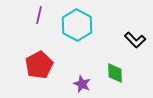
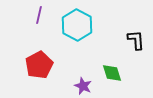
black L-shape: moved 1 px right; rotated 140 degrees counterclockwise
green diamond: moved 3 px left; rotated 15 degrees counterclockwise
purple star: moved 1 px right, 2 px down
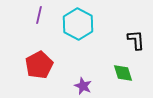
cyan hexagon: moved 1 px right, 1 px up
green diamond: moved 11 px right
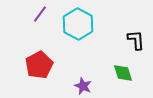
purple line: moved 1 px right, 1 px up; rotated 24 degrees clockwise
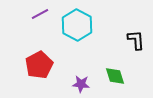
purple line: rotated 24 degrees clockwise
cyan hexagon: moved 1 px left, 1 px down
green diamond: moved 8 px left, 3 px down
purple star: moved 2 px left, 2 px up; rotated 18 degrees counterclockwise
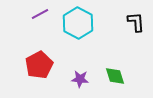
cyan hexagon: moved 1 px right, 2 px up
black L-shape: moved 18 px up
purple star: moved 1 px left, 5 px up
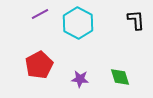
black L-shape: moved 2 px up
green diamond: moved 5 px right, 1 px down
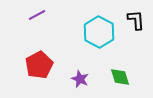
purple line: moved 3 px left, 1 px down
cyan hexagon: moved 21 px right, 9 px down
purple star: rotated 18 degrees clockwise
